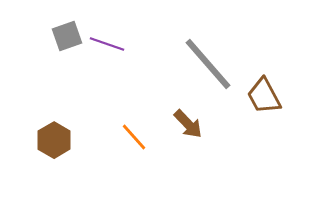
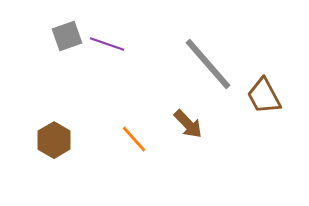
orange line: moved 2 px down
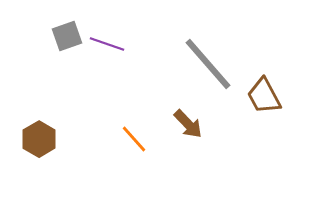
brown hexagon: moved 15 px left, 1 px up
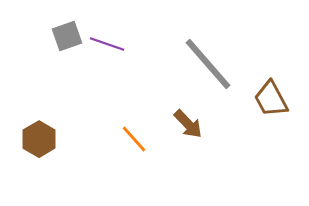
brown trapezoid: moved 7 px right, 3 px down
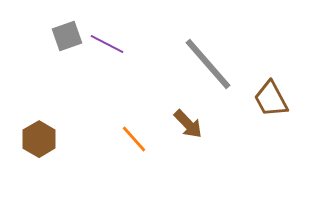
purple line: rotated 8 degrees clockwise
